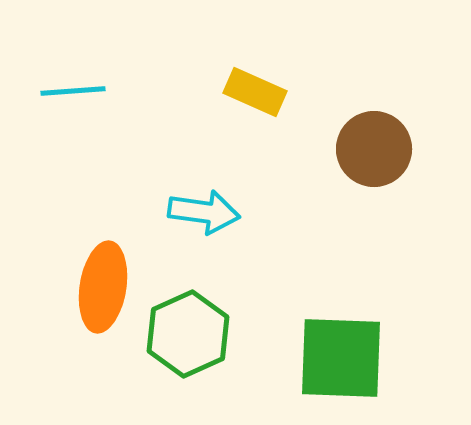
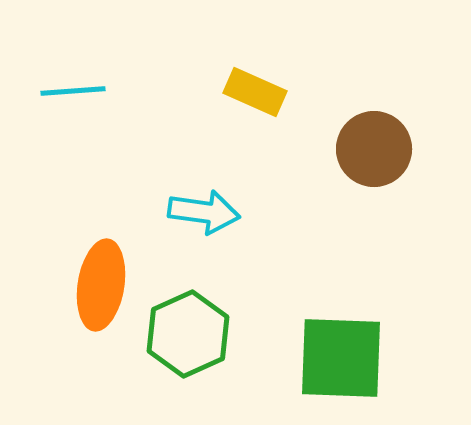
orange ellipse: moved 2 px left, 2 px up
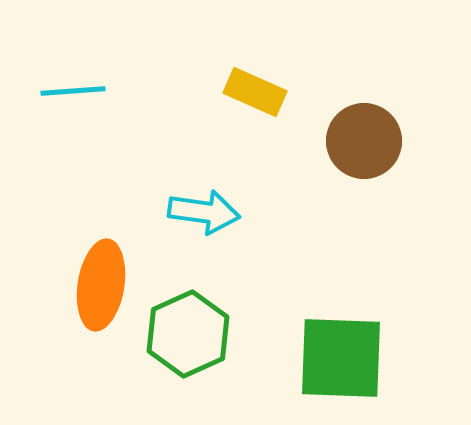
brown circle: moved 10 px left, 8 px up
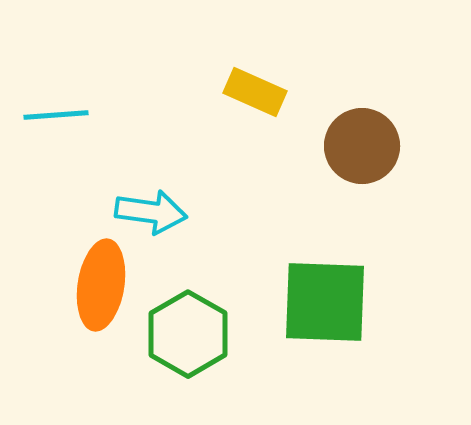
cyan line: moved 17 px left, 24 px down
brown circle: moved 2 px left, 5 px down
cyan arrow: moved 53 px left
green hexagon: rotated 6 degrees counterclockwise
green square: moved 16 px left, 56 px up
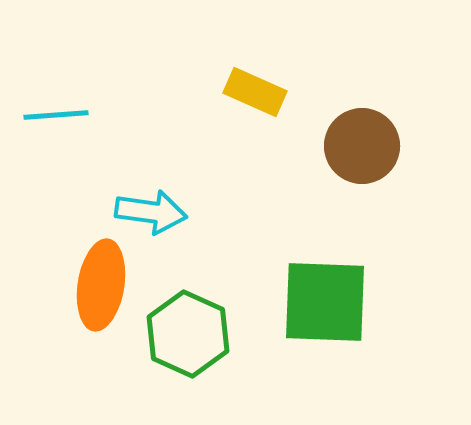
green hexagon: rotated 6 degrees counterclockwise
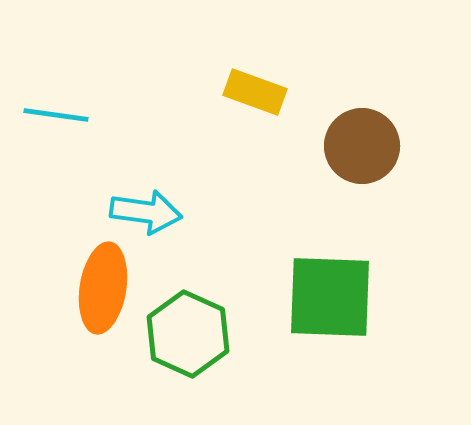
yellow rectangle: rotated 4 degrees counterclockwise
cyan line: rotated 12 degrees clockwise
cyan arrow: moved 5 px left
orange ellipse: moved 2 px right, 3 px down
green square: moved 5 px right, 5 px up
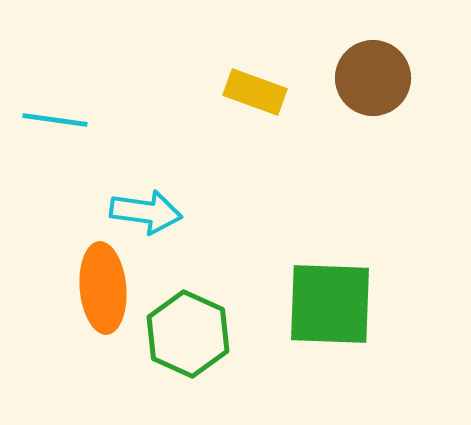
cyan line: moved 1 px left, 5 px down
brown circle: moved 11 px right, 68 px up
orange ellipse: rotated 14 degrees counterclockwise
green square: moved 7 px down
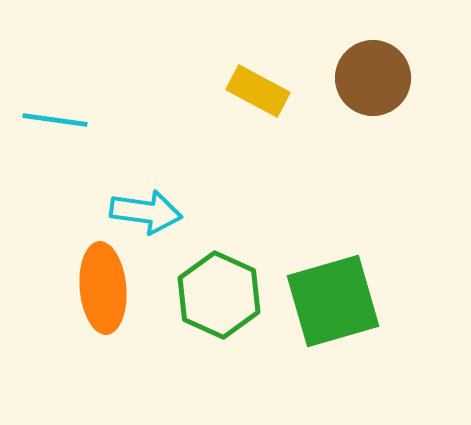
yellow rectangle: moved 3 px right, 1 px up; rotated 8 degrees clockwise
green square: moved 3 px right, 3 px up; rotated 18 degrees counterclockwise
green hexagon: moved 31 px right, 39 px up
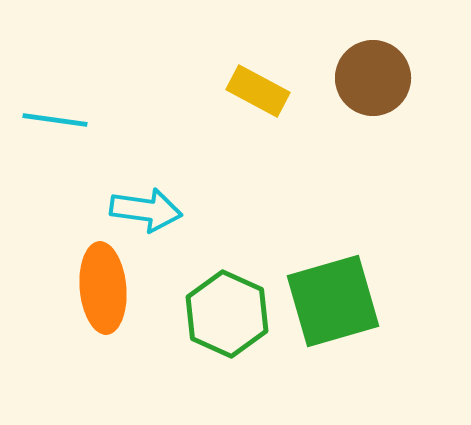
cyan arrow: moved 2 px up
green hexagon: moved 8 px right, 19 px down
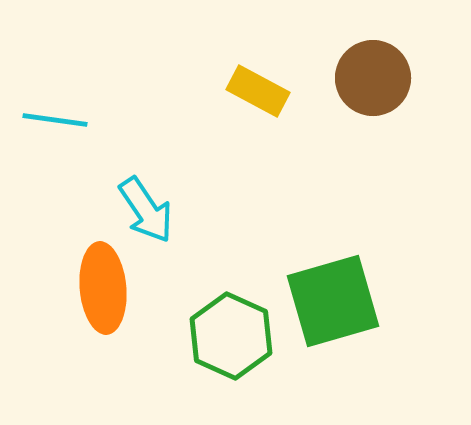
cyan arrow: rotated 48 degrees clockwise
green hexagon: moved 4 px right, 22 px down
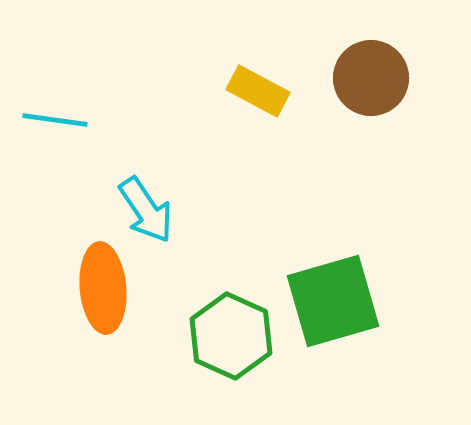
brown circle: moved 2 px left
